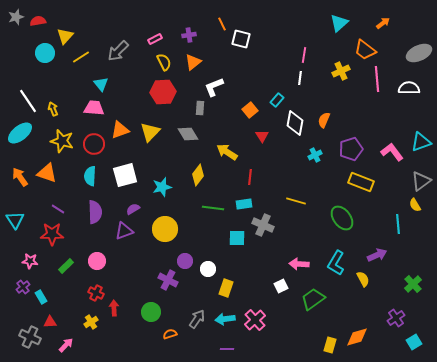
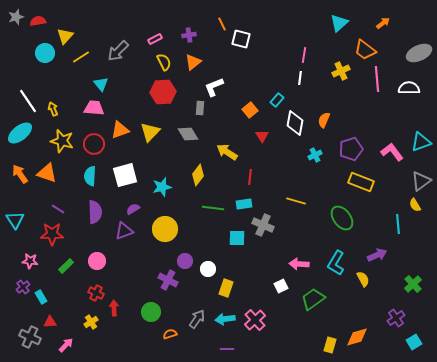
orange arrow at (20, 177): moved 3 px up
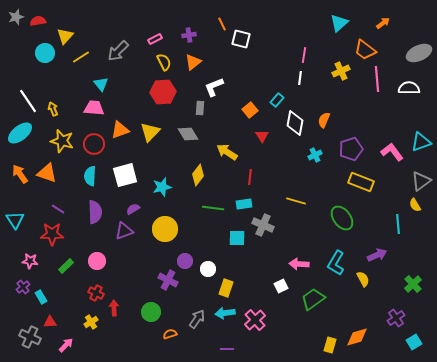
cyan arrow at (225, 319): moved 6 px up
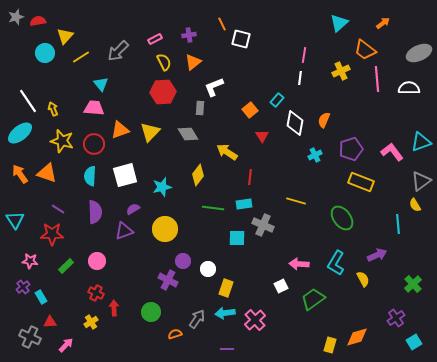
purple circle at (185, 261): moved 2 px left
orange semicircle at (170, 334): moved 5 px right
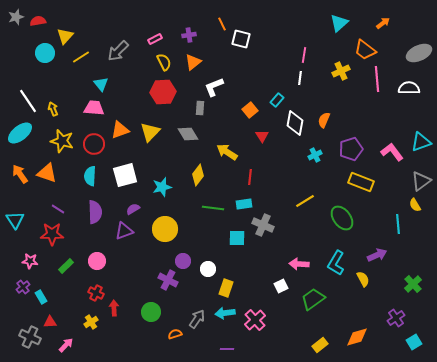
yellow line at (296, 201): moved 9 px right; rotated 48 degrees counterclockwise
yellow rectangle at (330, 345): moved 10 px left; rotated 35 degrees clockwise
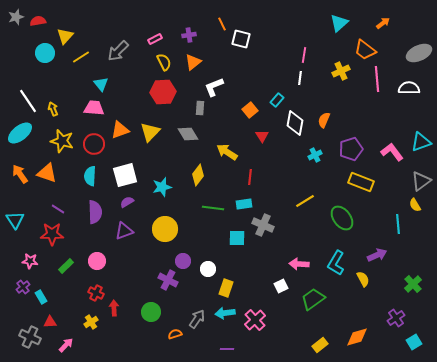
purple semicircle at (133, 209): moved 6 px left, 7 px up
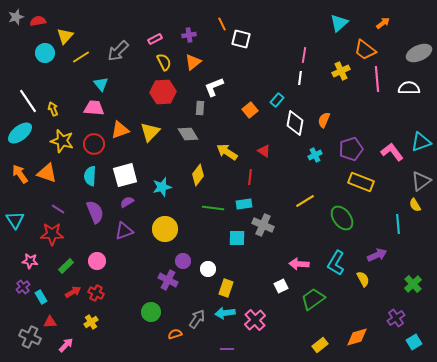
red triangle at (262, 136): moved 2 px right, 15 px down; rotated 24 degrees counterclockwise
purple semicircle at (95, 212): rotated 20 degrees counterclockwise
red arrow at (114, 308): moved 41 px left, 16 px up; rotated 63 degrees clockwise
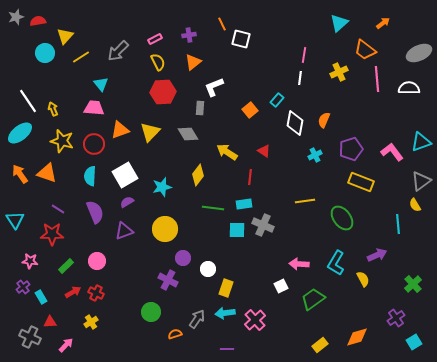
yellow semicircle at (164, 62): moved 6 px left
yellow cross at (341, 71): moved 2 px left, 1 px down
white square at (125, 175): rotated 15 degrees counterclockwise
yellow line at (305, 201): rotated 24 degrees clockwise
cyan square at (237, 238): moved 8 px up
purple circle at (183, 261): moved 3 px up
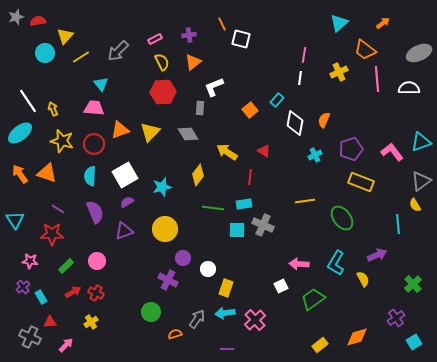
yellow semicircle at (158, 62): moved 4 px right
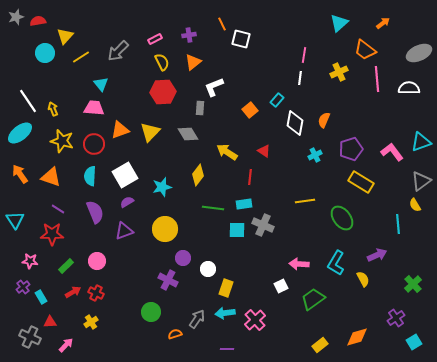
orange triangle at (47, 173): moved 4 px right, 4 px down
yellow rectangle at (361, 182): rotated 10 degrees clockwise
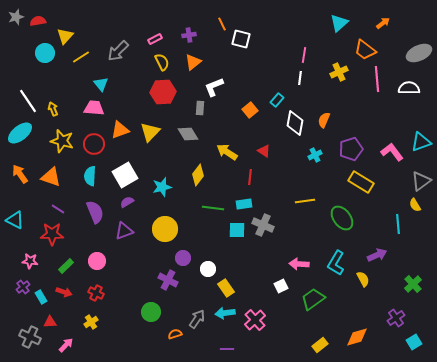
cyan triangle at (15, 220): rotated 30 degrees counterclockwise
yellow rectangle at (226, 288): rotated 54 degrees counterclockwise
red arrow at (73, 292): moved 9 px left; rotated 49 degrees clockwise
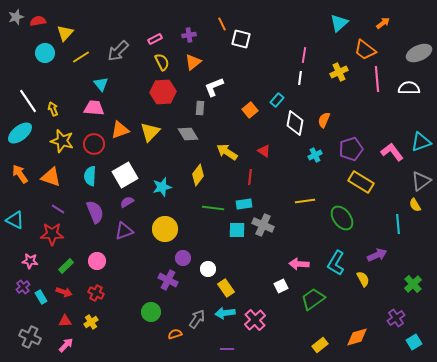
yellow triangle at (65, 36): moved 3 px up
red triangle at (50, 322): moved 15 px right, 1 px up
